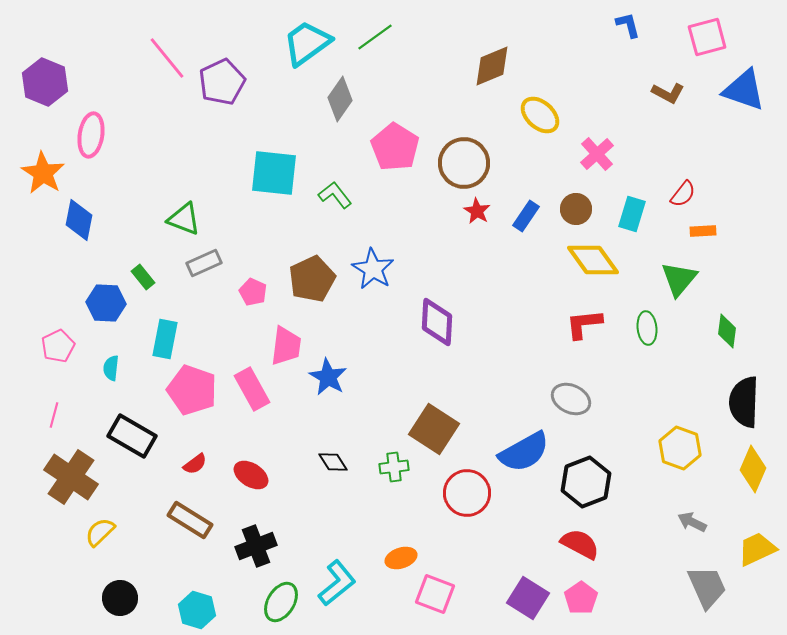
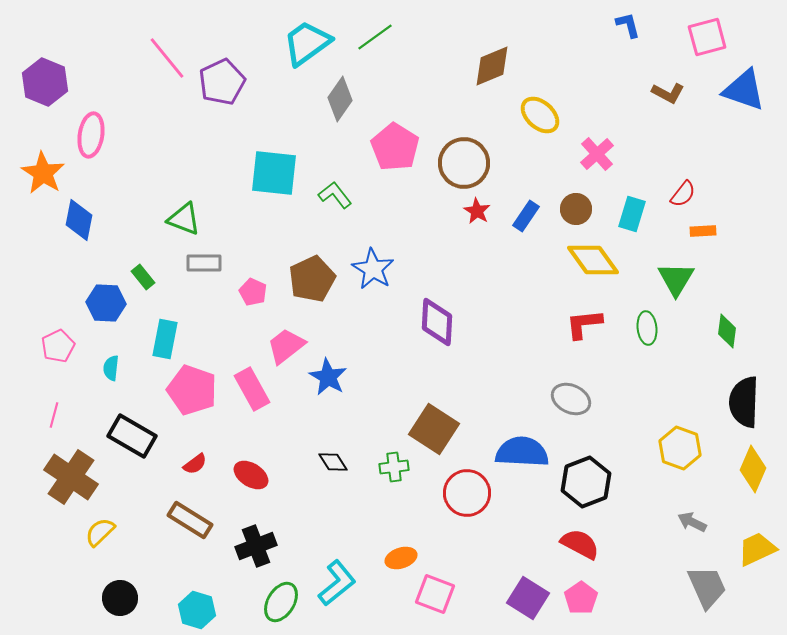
gray rectangle at (204, 263): rotated 24 degrees clockwise
green triangle at (679, 279): moved 3 px left; rotated 9 degrees counterclockwise
pink trapezoid at (286, 346): rotated 135 degrees counterclockwise
blue semicircle at (524, 452): moved 2 px left; rotated 148 degrees counterclockwise
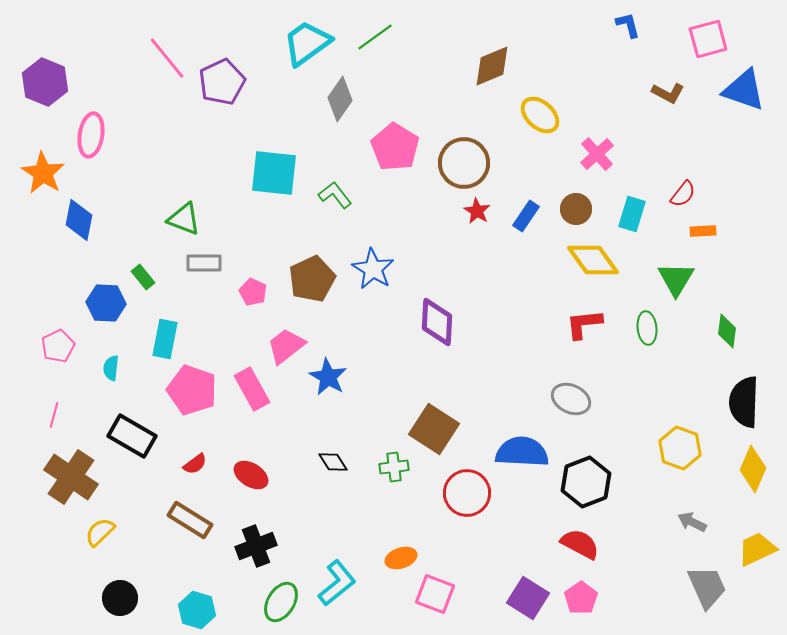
pink square at (707, 37): moved 1 px right, 2 px down
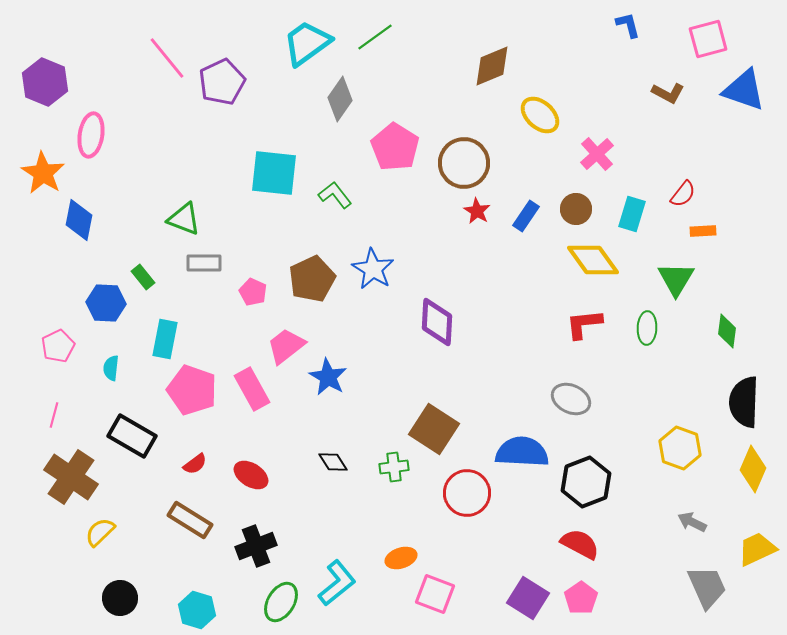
green ellipse at (647, 328): rotated 8 degrees clockwise
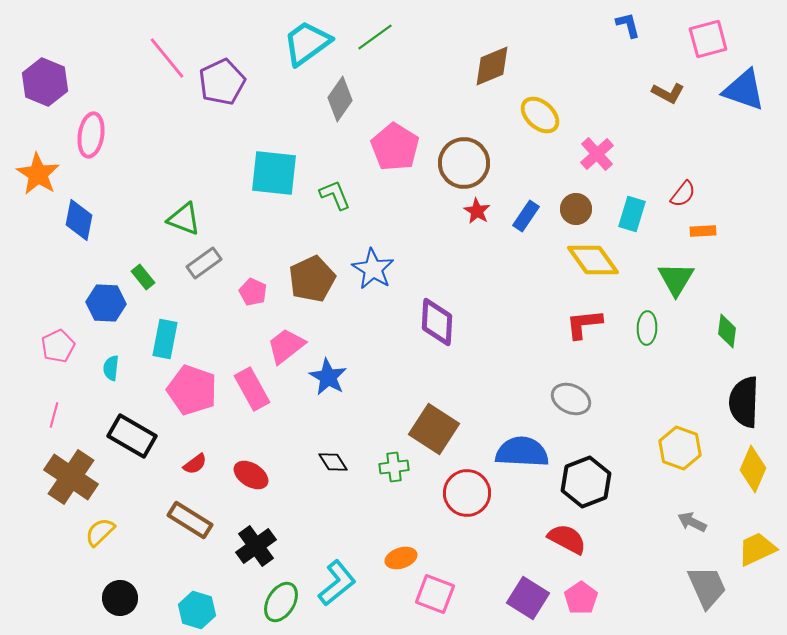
orange star at (43, 173): moved 5 px left, 1 px down
green L-shape at (335, 195): rotated 16 degrees clockwise
gray rectangle at (204, 263): rotated 36 degrees counterclockwise
red semicircle at (580, 544): moved 13 px left, 5 px up
black cross at (256, 546): rotated 15 degrees counterclockwise
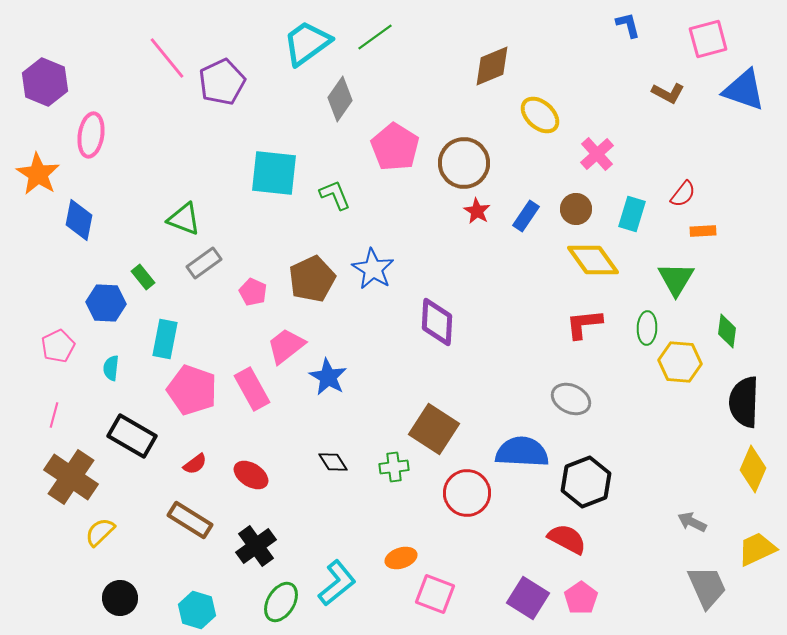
yellow hexagon at (680, 448): moved 86 px up; rotated 15 degrees counterclockwise
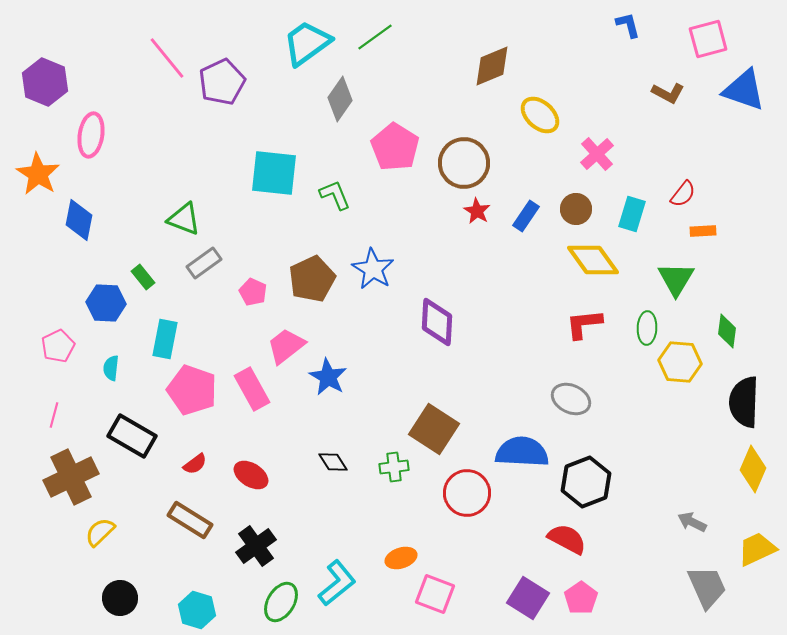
brown cross at (71, 477): rotated 30 degrees clockwise
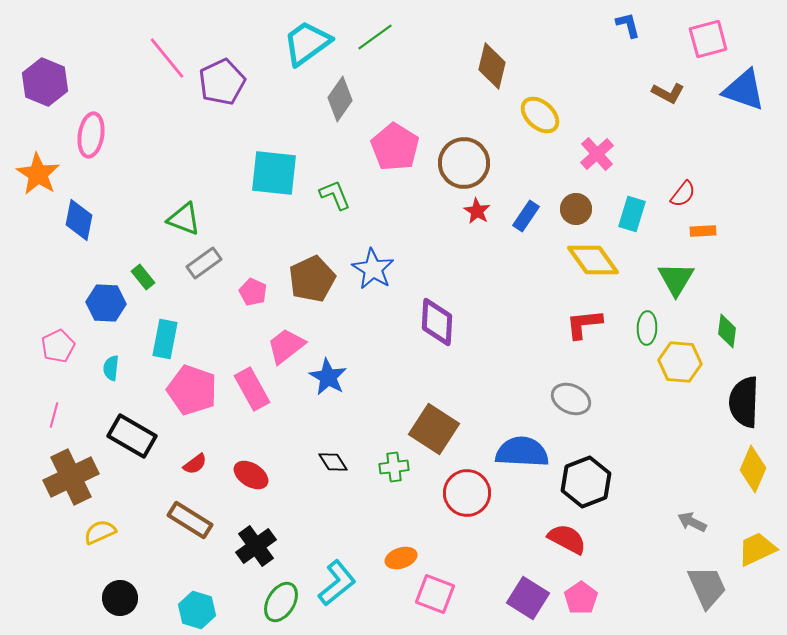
brown diamond at (492, 66): rotated 54 degrees counterclockwise
yellow semicircle at (100, 532): rotated 20 degrees clockwise
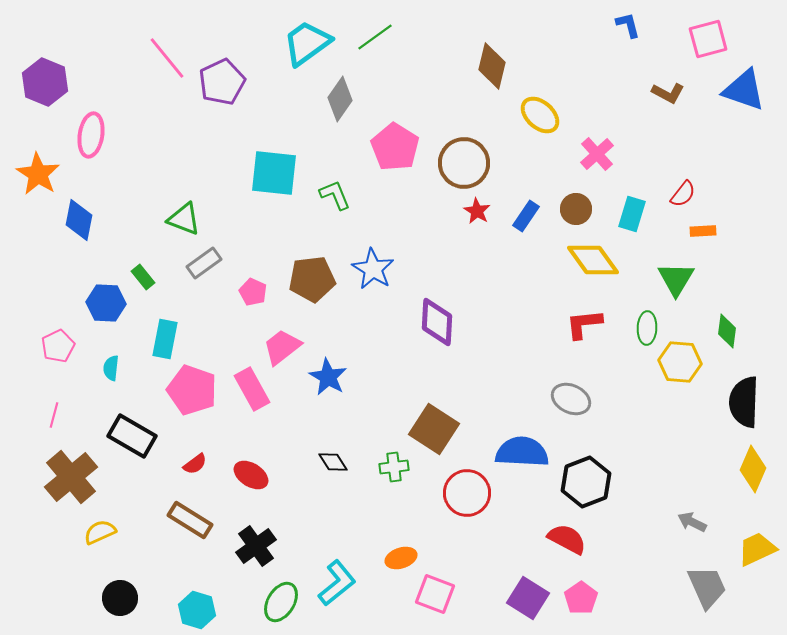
brown pentagon at (312, 279): rotated 18 degrees clockwise
pink trapezoid at (286, 346): moved 4 px left, 1 px down
brown cross at (71, 477): rotated 14 degrees counterclockwise
